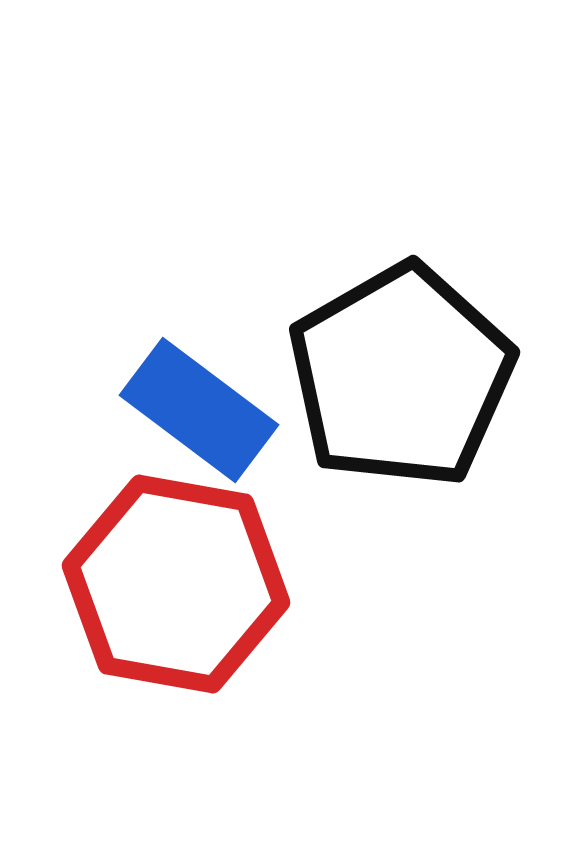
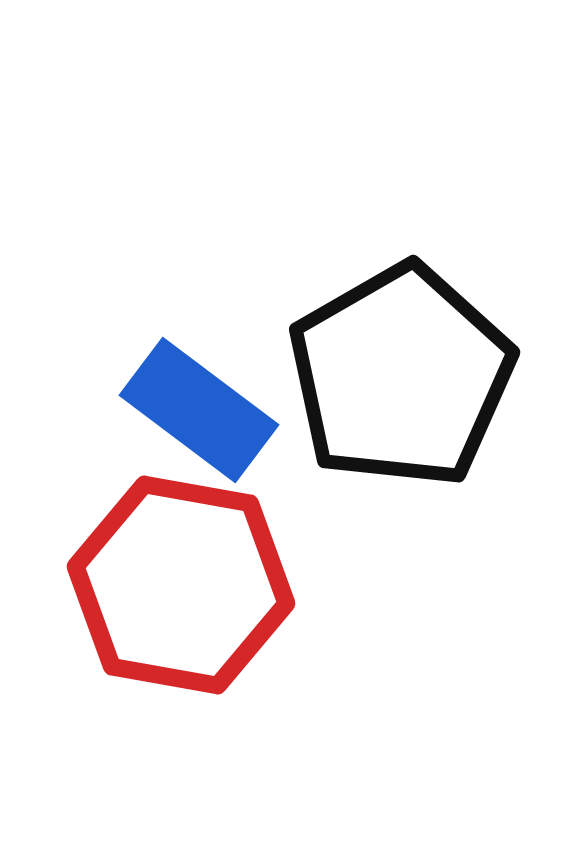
red hexagon: moved 5 px right, 1 px down
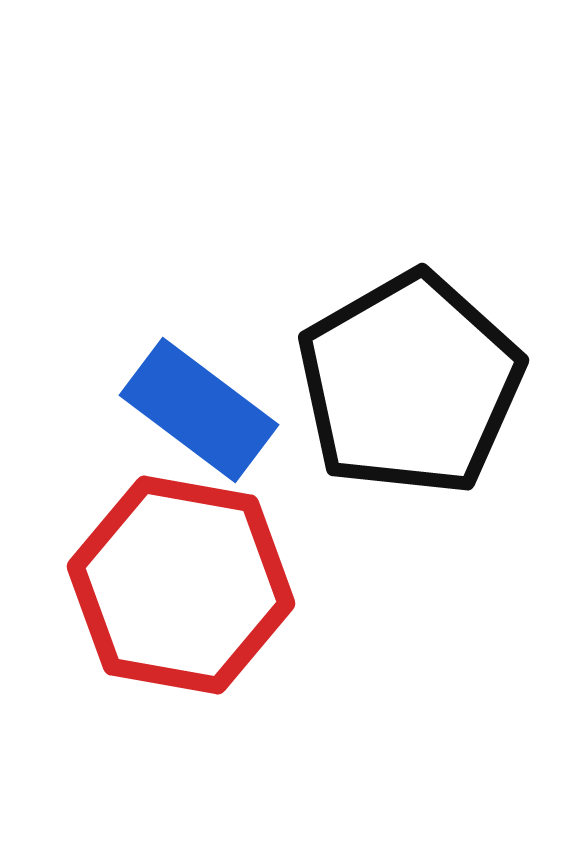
black pentagon: moved 9 px right, 8 px down
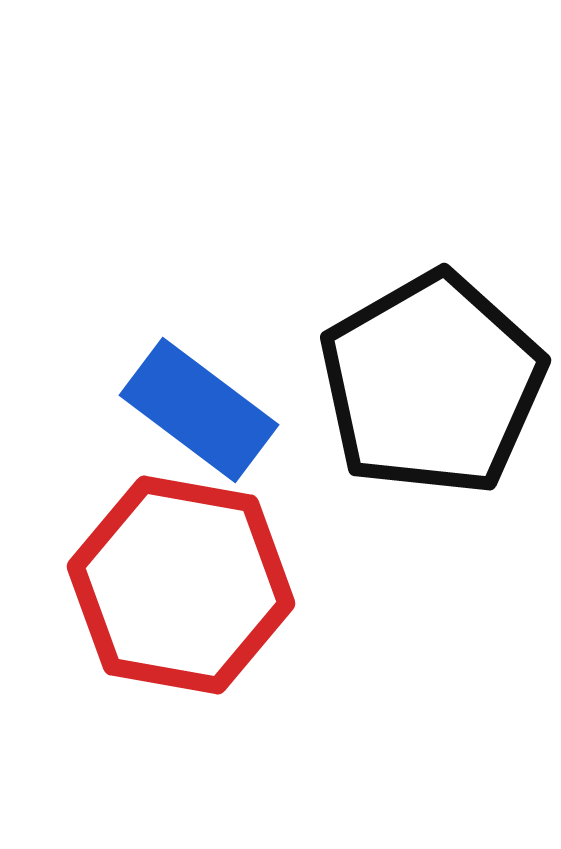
black pentagon: moved 22 px right
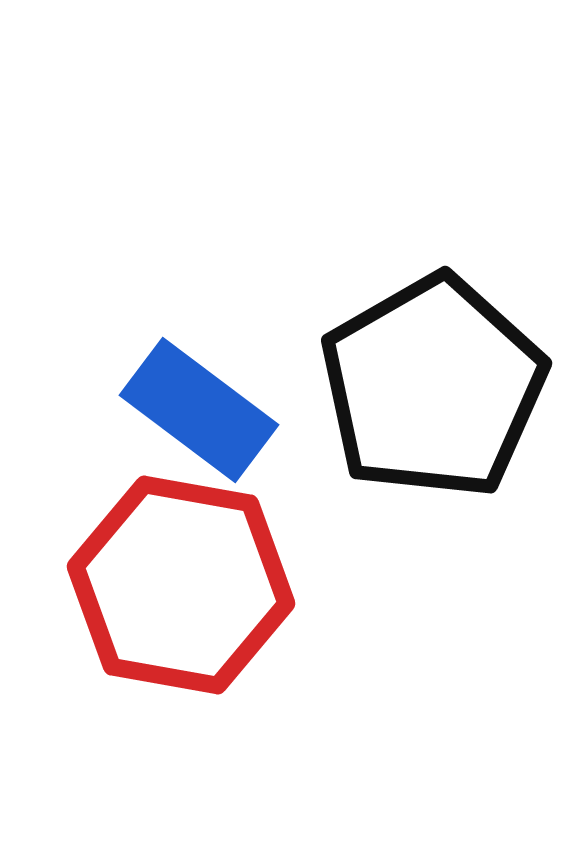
black pentagon: moved 1 px right, 3 px down
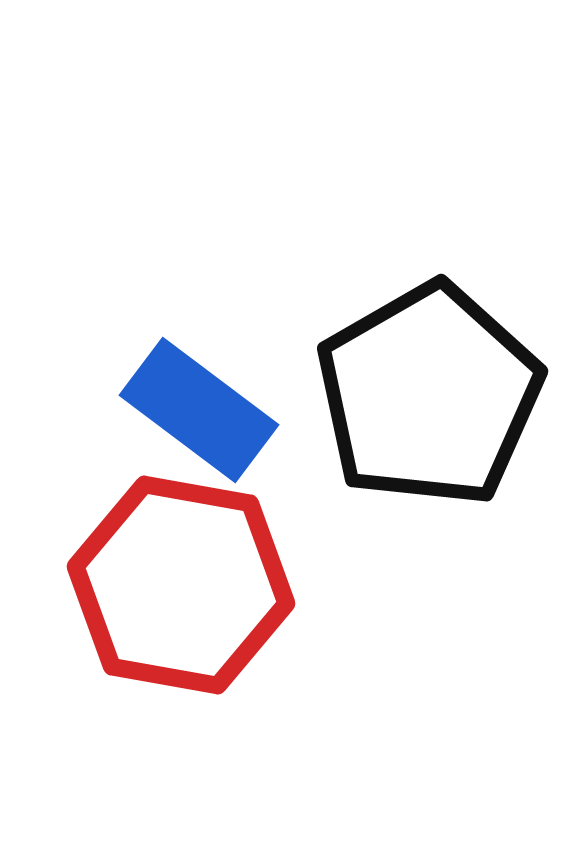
black pentagon: moved 4 px left, 8 px down
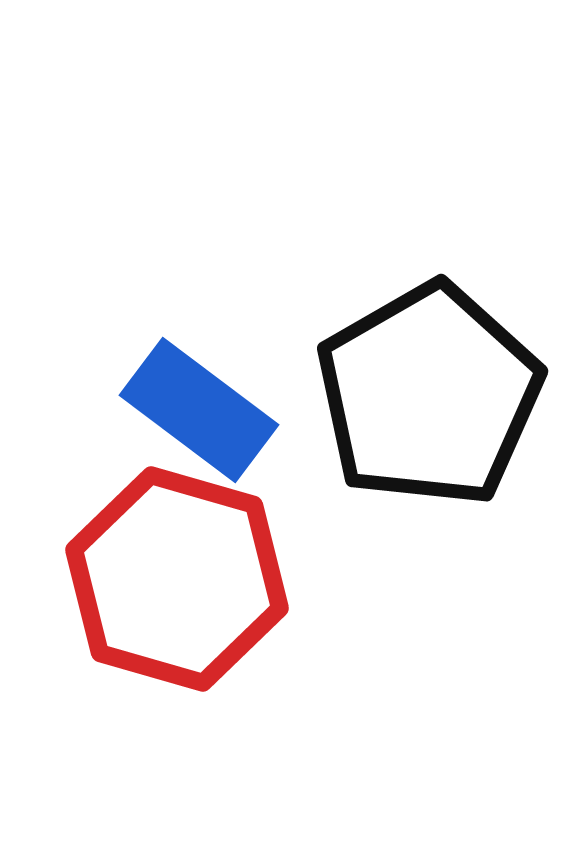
red hexagon: moved 4 px left, 6 px up; rotated 6 degrees clockwise
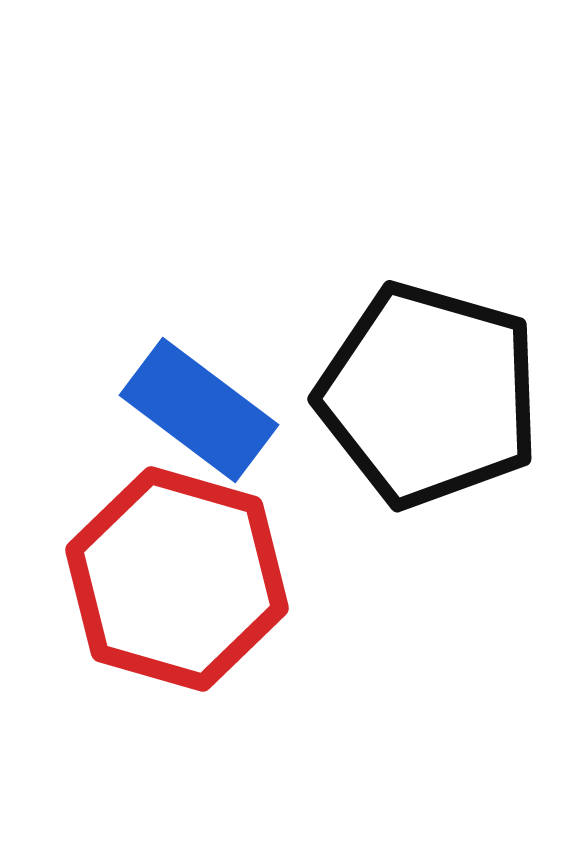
black pentagon: rotated 26 degrees counterclockwise
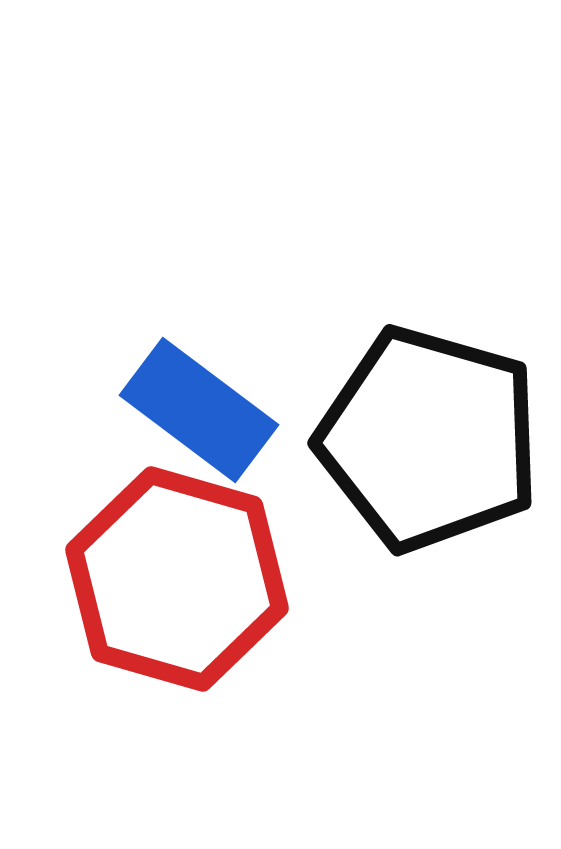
black pentagon: moved 44 px down
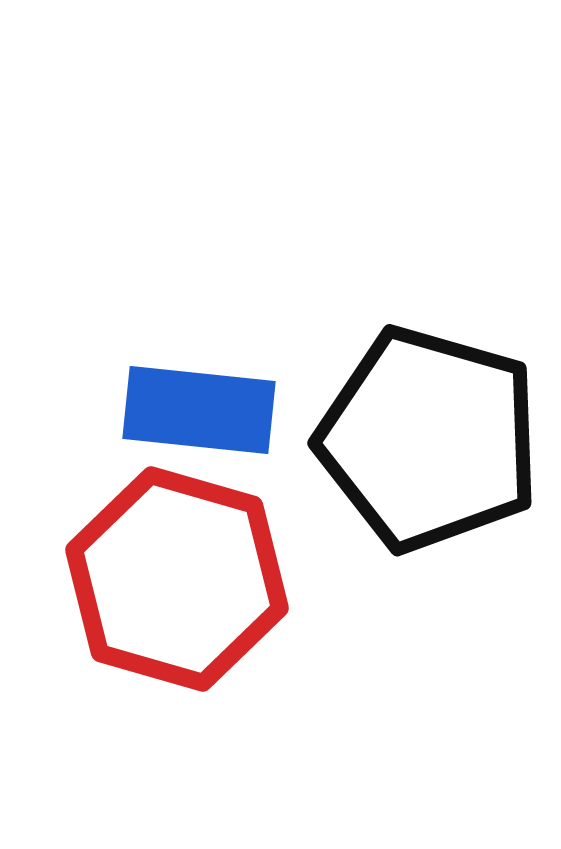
blue rectangle: rotated 31 degrees counterclockwise
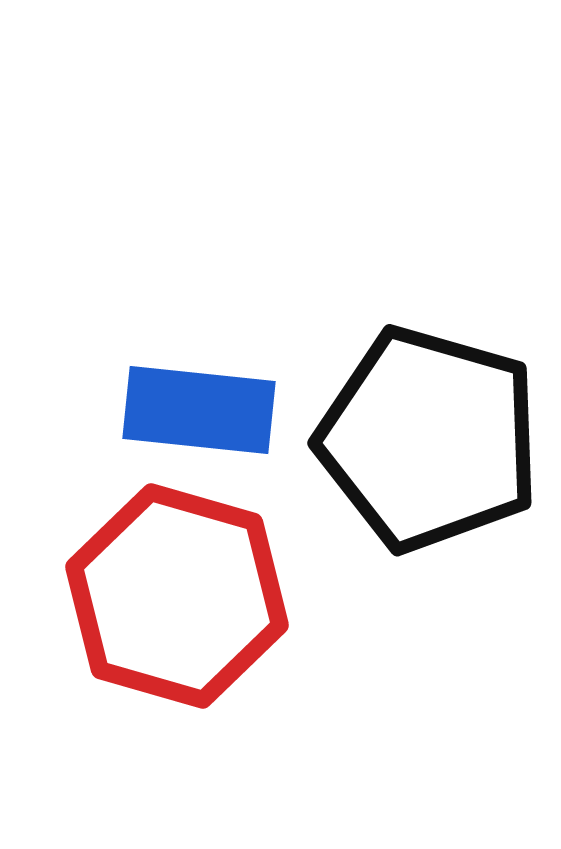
red hexagon: moved 17 px down
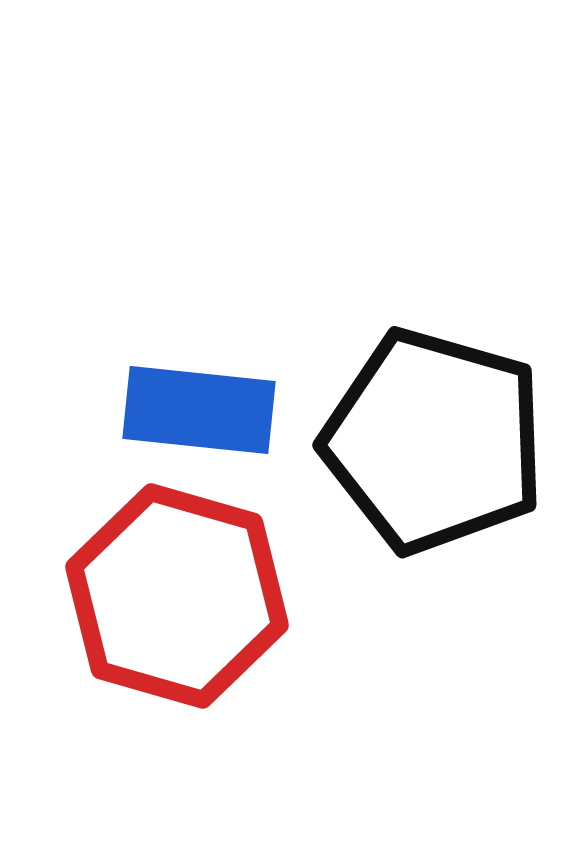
black pentagon: moved 5 px right, 2 px down
